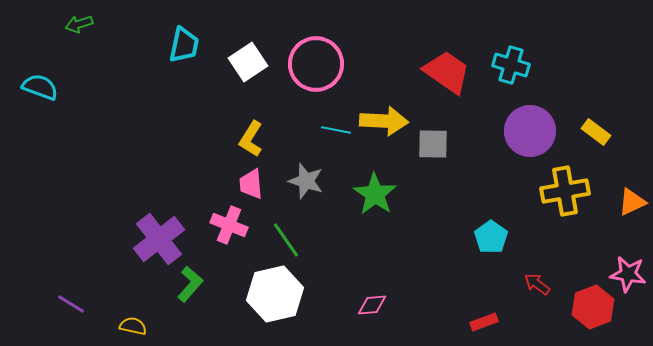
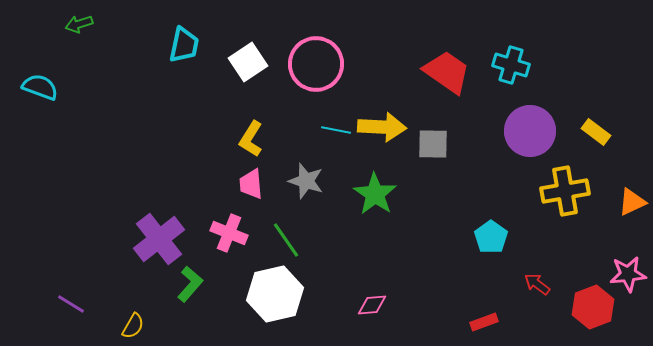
yellow arrow: moved 2 px left, 6 px down
pink cross: moved 8 px down
pink star: rotated 15 degrees counterclockwise
yellow semicircle: rotated 108 degrees clockwise
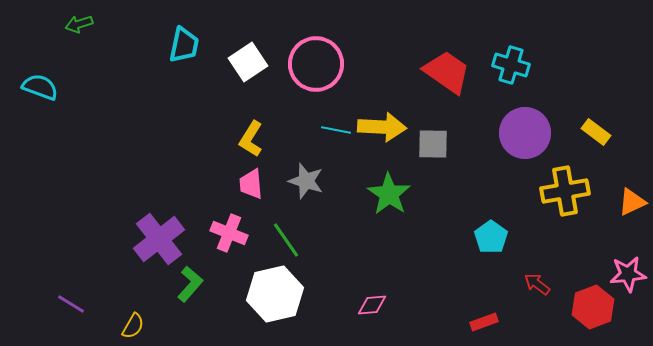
purple circle: moved 5 px left, 2 px down
green star: moved 14 px right
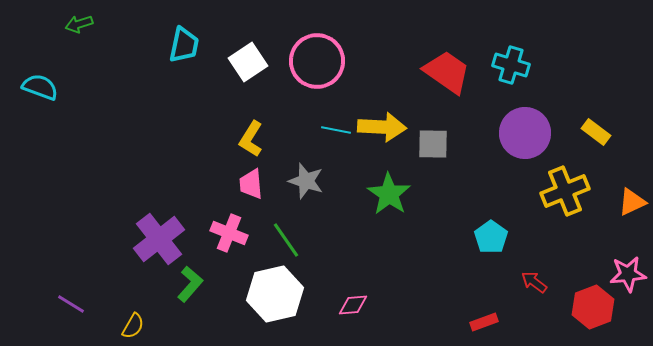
pink circle: moved 1 px right, 3 px up
yellow cross: rotated 12 degrees counterclockwise
red arrow: moved 3 px left, 2 px up
pink diamond: moved 19 px left
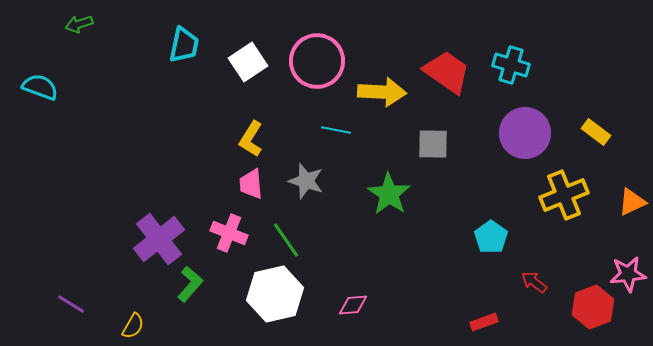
yellow arrow: moved 35 px up
yellow cross: moved 1 px left, 4 px down
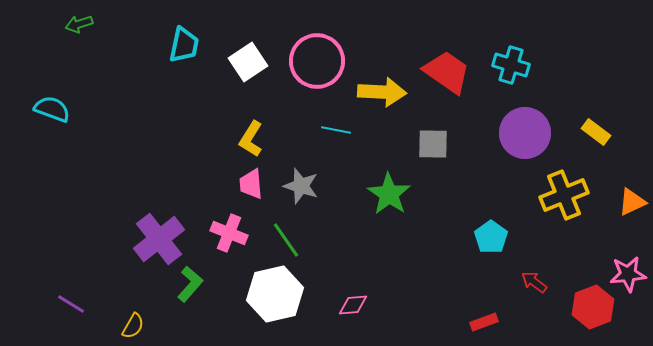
cyan semicircle: moved 12 px right, 22 px down
gray star: moved 5 px left, 5 px down
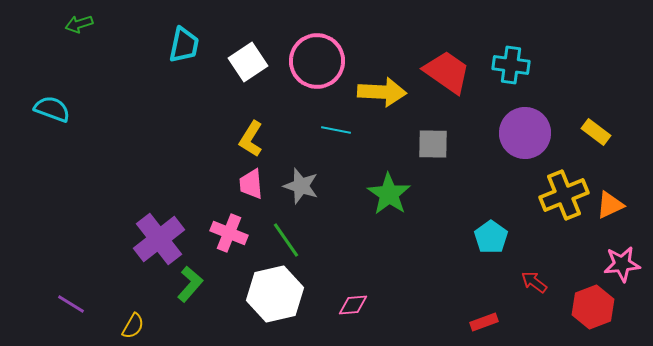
cyan cross: rotated 9 degrees counterclockwise
orange triangle: moved 22 px left, 3 px down
pink star: moved 6 px left, 10 px up
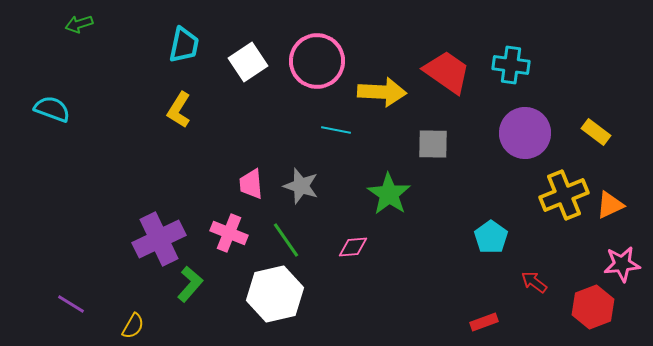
yellow L-shape: moved 72 px left, 29 px up
purple cross: rotated 12 degrees clockwise
pink diamond: moved 58 px up
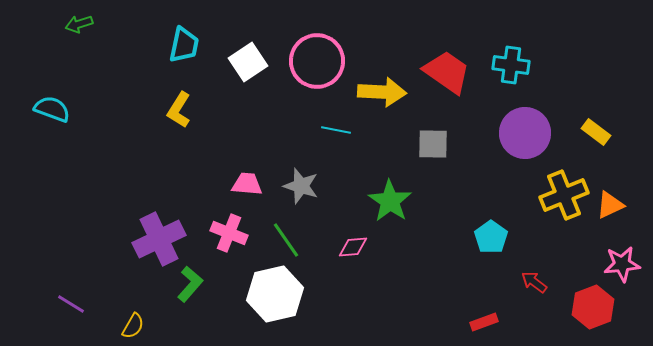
pink trapezoid: moved 4 px left; rotated 100 degrees clockwise
green star: moved 1 px right, 7 px down
